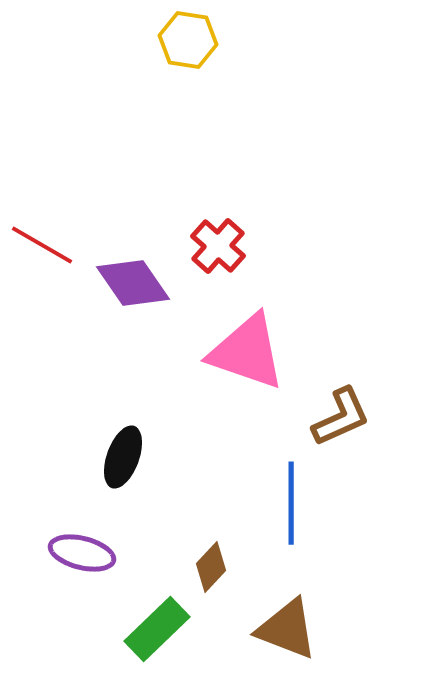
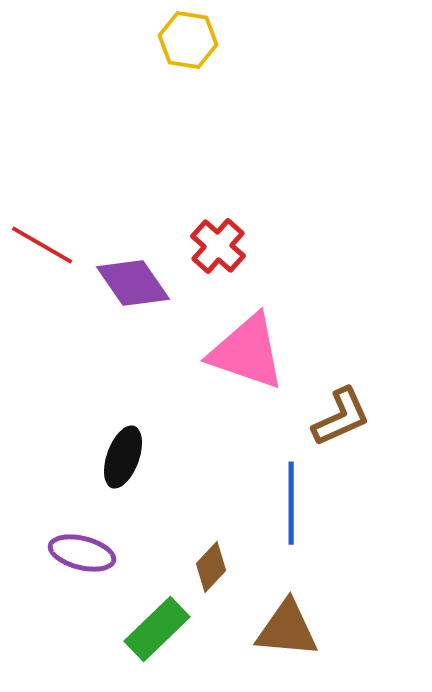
brown triangle: rotated 16 degrees counterclockwise
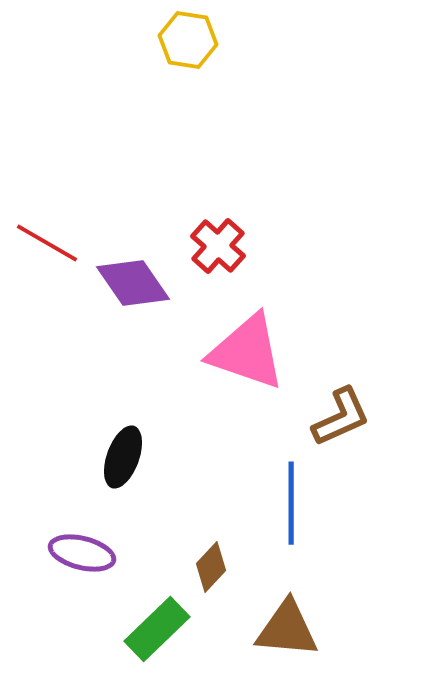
red line: moved 5 px right, 2 px up
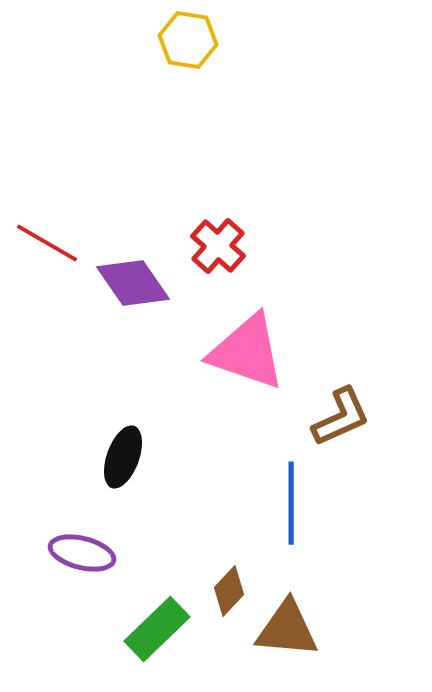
brown diamond: moved 18 px right, 24 px down
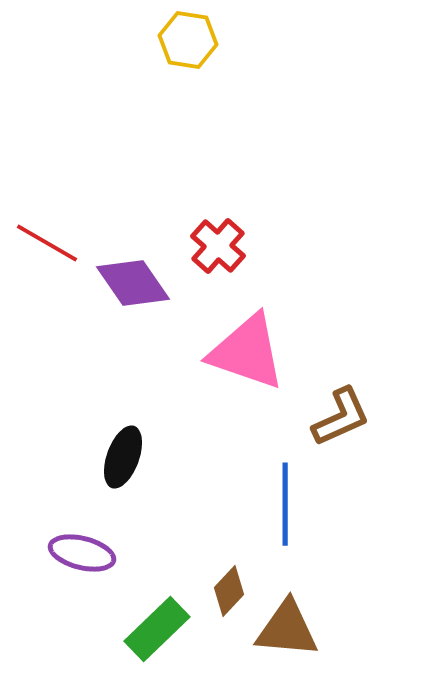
blue line: moved 6 px left, 1 px down
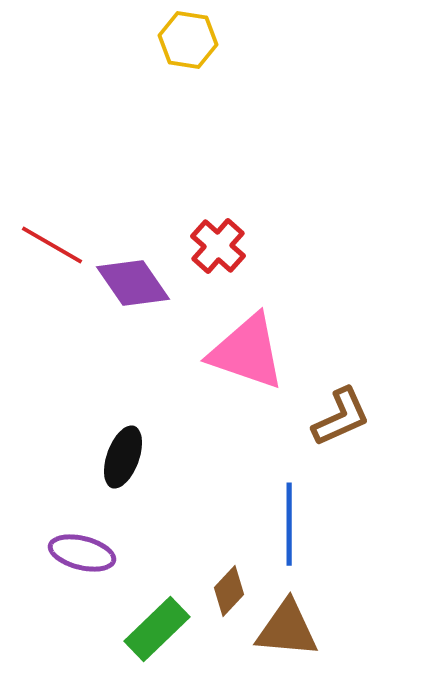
red line: moved 5 px right, 2 px down
blue line: moved 4 px right, 20 px down
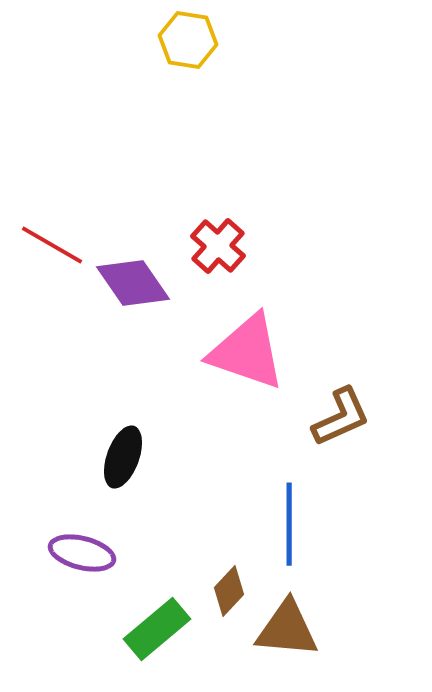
green rectangle: rotated 4 degrees clockwise
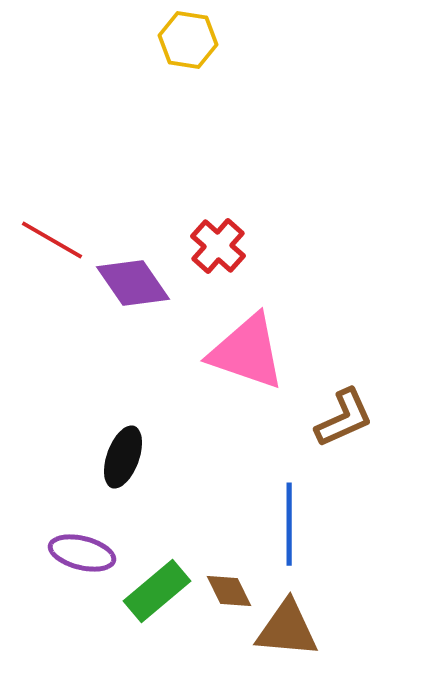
red line: moved 5 px up
brown L-shape: moved 3 px right, 1 px down
brown diamond: rotated 69 degrees counterclockwise
green rectangle: moved 38 px up
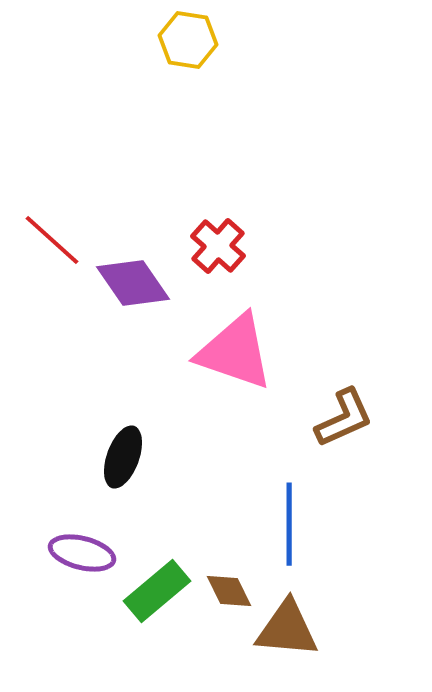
red line: rotated 12 degrees clockwise
pink triangle: moved 12 px left
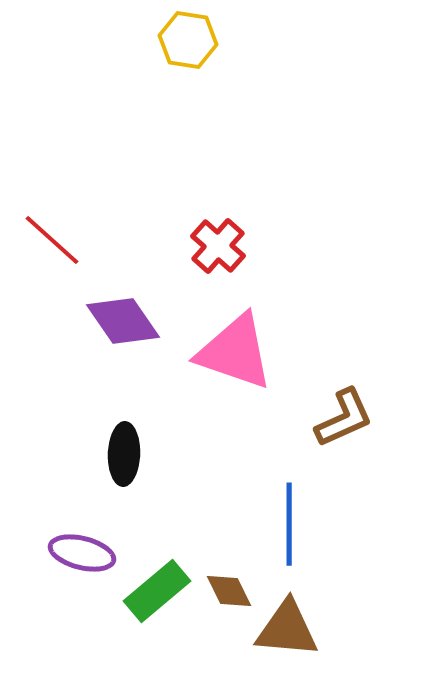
purple diamond: moved 10 px left, 38 px down
black ellipse: moved 1 px right, 3 px up; rotated 18 degrees counterclockwise
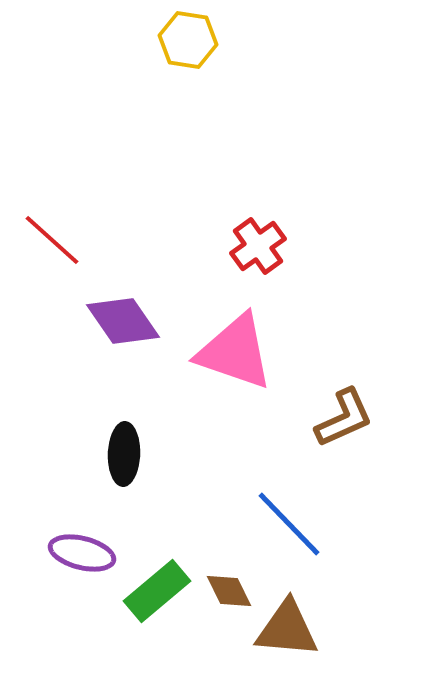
red cross: moved 40 px right; rotated 12 degrees clockwise
blue line: rotated 44 degrees counterclockwise
